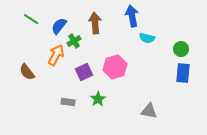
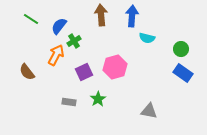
blue arrow: rotated 15 degrees clockwise
brown arrow: moved 6 px right, 8 px up
blue rectangle: rotated 60 degrees counterclockwise
gray rectangle: moved 1 px right
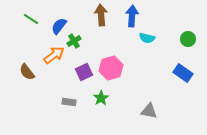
green circle: moved 7 px right, 10 px up
orange arrow: moved 2 px left; rotated 25 degrees clockwise
pink hexagon: moved 4 px left, 1 px down
green star: moved 3 px right, 1 px up
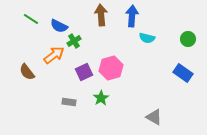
blue semicircle: rotated 102 degrees counterclockwise
gray triangle: moved 5 px right, 6 px down; rotated 18 degrees clockwise
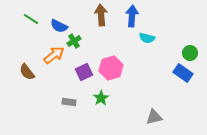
green circle: moved 2 px right, 14 px down
gray triangle: rotated 42 degrees counterclockwise
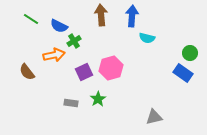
orange arrow: rotated 25 degrees clockwise
green star: moved 3 px left, 1 px down
gray rectangle: moved 2 px right, 1 px down
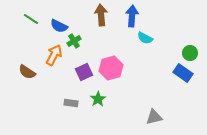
cyan semicircle: moved 2 px left; rotated 14 degrees clockwise
orange arrow: rotated 50 degrees counterclockwise
brown semicircle: rotated 18 degrees counterclockwise
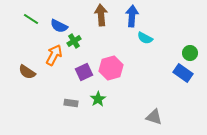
gray triangle: rotated 30 degrees clockwise
